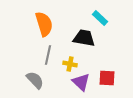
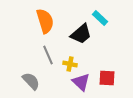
orange semicircle: moved 1 px right, 3 px up
black trapezoid: moved 3 px left, 4 px up; rotated 130 degrees clockwise
gray line: rotated 36 degrees counterclockwise
gray semicircle: moved 4 px left, 1 px down
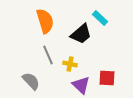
purple triangle: moved 3 px down
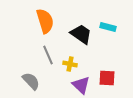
cyan rectangle: moved 8 px right, 9 px down; rotated 28 degrees counterclockwise
black trapezoid: rotated 105 degrees counterclockwise
